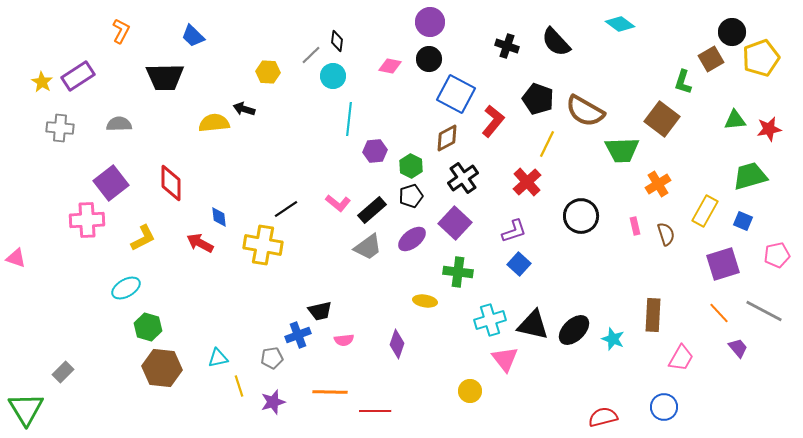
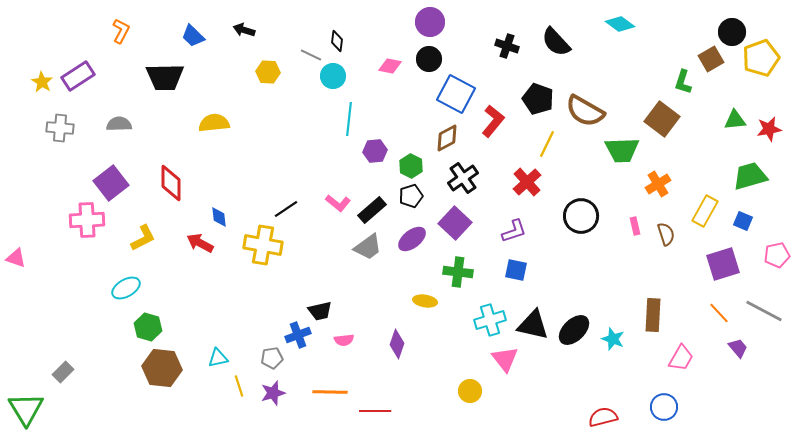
gray line at (311, 55): rotated 70 degrees clockwise
black arrow at (244, 109): moved 79 px up
blue square at (519, 264): moved 3 px left, 6 px down; rotated 30 degrees counterclockwise
purple star at (273, 402): moved 9 px up
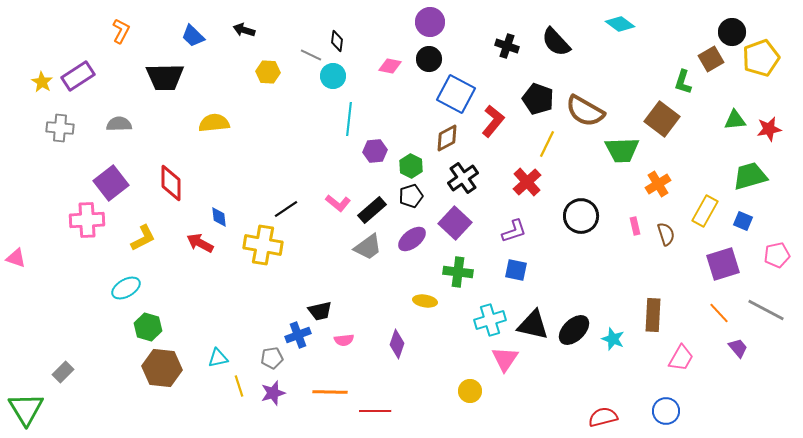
gray line at (764, 311): moved 2 px right, 1 px up
pink triangle at (505, 359): rotated 12 degrees clockwise
blue circle at (664, 407): moved 2 px right, 4 px down
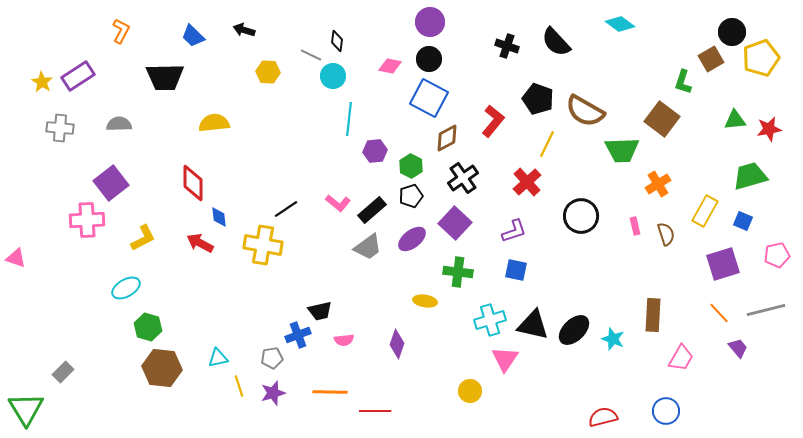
blue square at (456, 94): moved 27 px left, 4 px down
red diamond at (171, 183): moved 22 px right
gray line at (766, 310): rotated 42 degrees counterclockwise
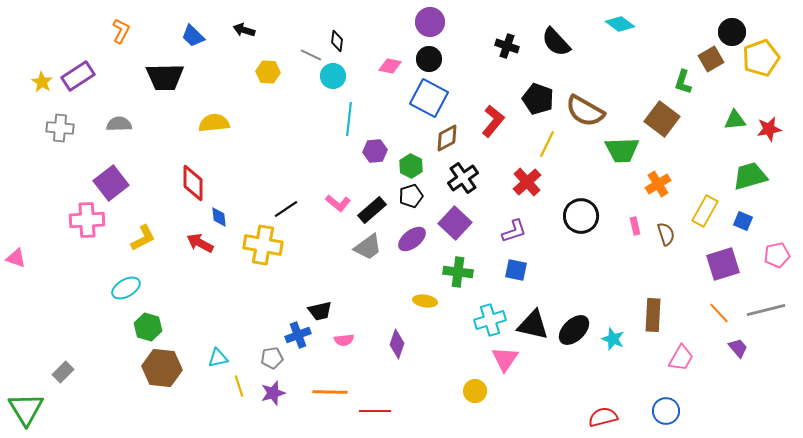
yellow circle at (470, 391): moved 5 px right
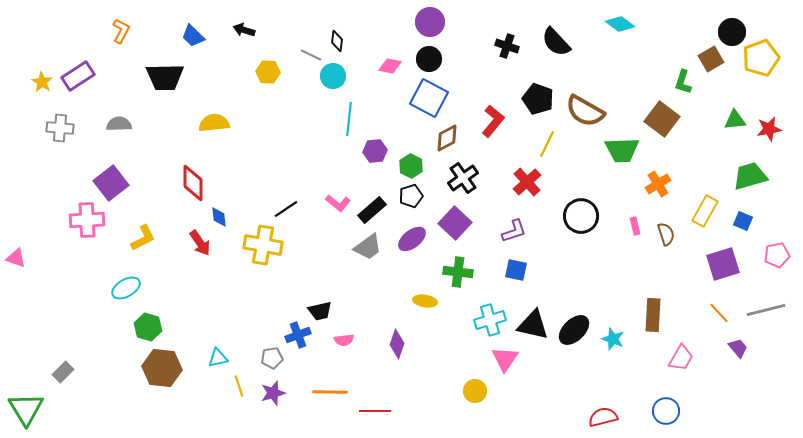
red arrow at (200, 243): rotated 152 degrees counterclockwise
